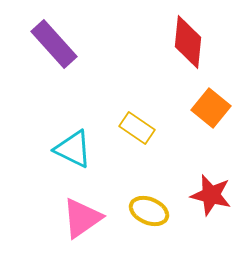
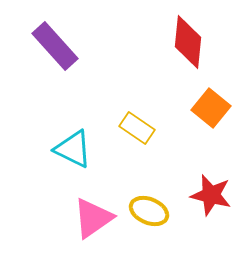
purple rectangle: moved 1 px right, 2 px down
pink triangle: moved 11 px right
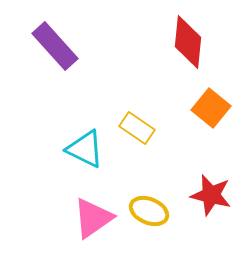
cyan triangle: moved 12 px right
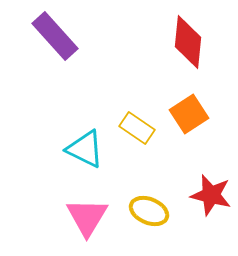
purple rectangle: moved 10 px up
orange square: moved 22 px left, 6 px down; rotated 18 degrees clockwise
pink triangle: moved 6 px left, 1 px up; rotated 24 degrees counterclockwise
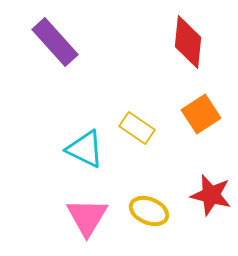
purple rectangle: moved 6 px down
orange square: moved 12 px right
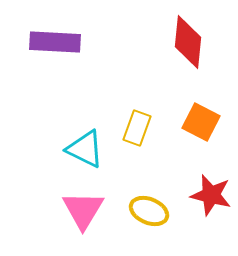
purple rectangle: rotated 45 degrees counterclockwise
orange square: moved 8 px down; rotated 30 degrees counterclockwise
yellow rectangle: rotated 76 degrees clockwise
pink triangle: moved 4 px left, 7 px up
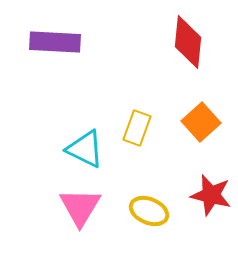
orange square: rotated 21 degrees clockwise
pink triangle: moved 3 px left, 3 px up
